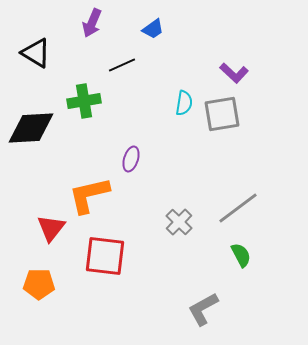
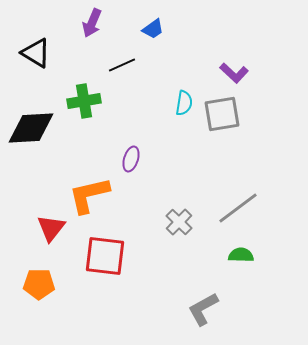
green semicircle: rotated 60 degrees counterclockwise
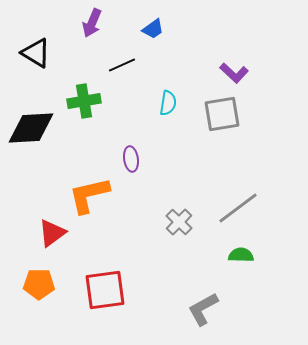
cyan semicircle: moved 16 px left
purple ellipse: rotated 25 degrees counterclockwise
red triangle: moved 1 px right, 5 px down; rotated 16 degrees clockwise
red square: moved 34 px down; rotated 15 degrees counterclockwise
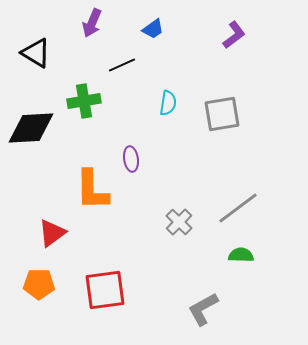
purple L-shape: moved 38 px up; rotated 80 degrees counterclockwise
orange L-shape: moved 3 px right, 5 px up; rotated 78 degrees counterclockwise
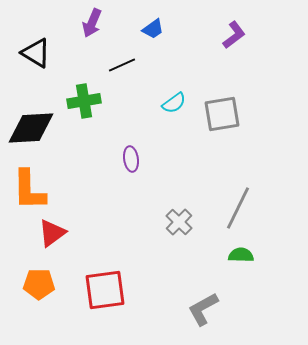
cyan semicircle: moved 6 px right; rotated 45 degrees clockwise
orange L-shape: moved 63 px left
gray line: rotated 27 degrees counterclockwise
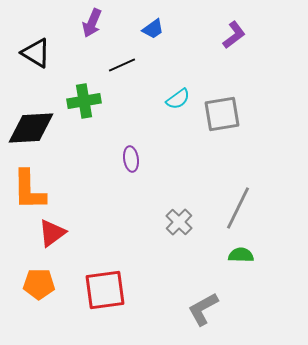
cyan semicircle: moved 4 px right, 4 px up
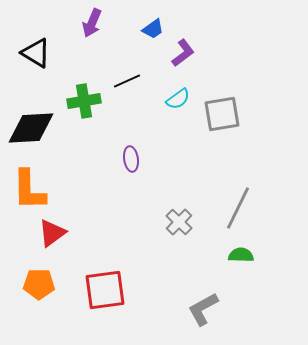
purple L-shape: moved 51 px left, 18 px down
black line: moved 5 px right, 16 px down
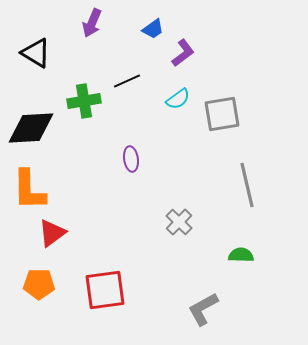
gray line: moved 9 px right, 23 px up; rotated 39 degrees counterclockwise
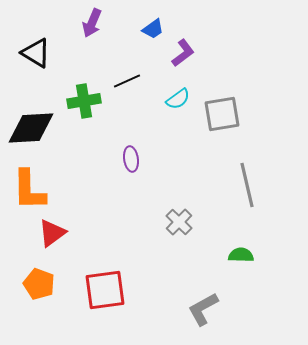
orange pentagon: rotated 20 degrees clockwise
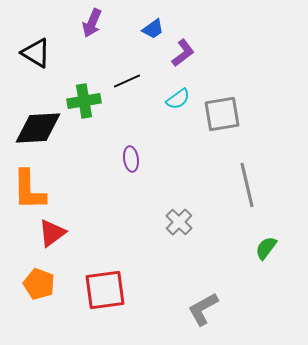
black diamond: moved 7 px right
green semicircle: moved 25 px right, 7 px up; rotated 55 degrees counterclockwise
